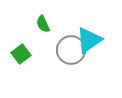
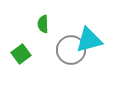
green semicircle: rotated 24 degrees clockwise
cyan triangle: rotated 20 degrees clockwise
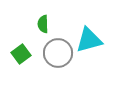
gray circle: moved 13 px left, 3 px down
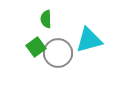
green semicircle: moved 3 px right, 5 px up
green square: moved 15 px right, 7 px up
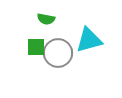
green semicircle: rotated 78 degrees counterclockwise
green square: rotated 36 degrees clockwise
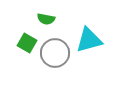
green square: moved 9 px left, 4 px up; rotated 30 degrees clockwise
gray circle: moved 3 px left
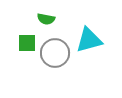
green square: rotated 30 degrees counterclockwise
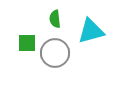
green semicircle: moved 9 px right; rotated 72 degrees clockwise
cyan triangle: moved 2 px right, 9 px up
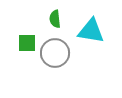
cyan triangle: rotated 24 degrees clockwise
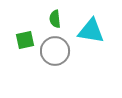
green square: moved 2 px left, 3 px up; rotated 12 degrees counterclockwise
gray circle: moved 2 px up
